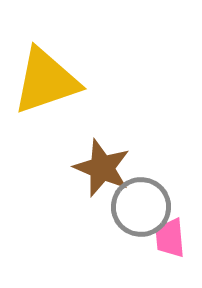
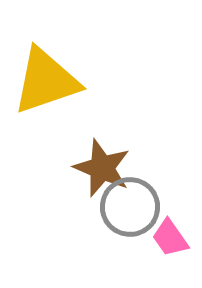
gray circle: moved 11 px left
pink trapezoid: rotated 30 degrees counterclockwise
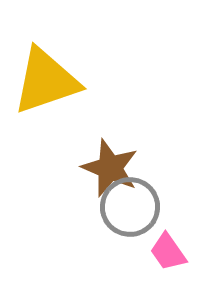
brown star: moved 8 px right
pink trapezoid: moved 2 px left, 14 px down
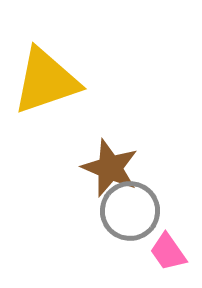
gray circle: moved 4 px down
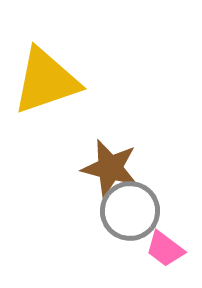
brown star: rotated 8 degrees counterclockwise
pink trapezoid: moved 3 px left, 3 px up; rotated 18 degrees counterclockwise
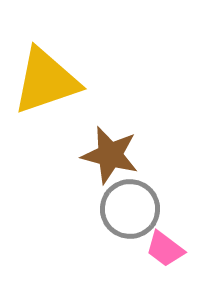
brown star: moved 13 px up
gray circle: moved 2 px up
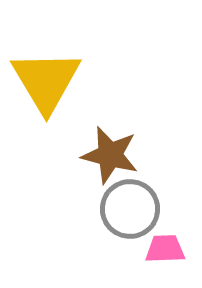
yellow triangle: rotated 42 degrees counterclockwise
pink trapezoid: rotated 141 degrees clockwise
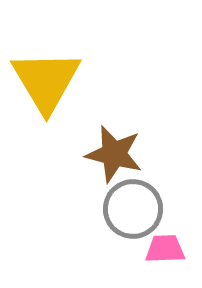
brown star: moved 4 px right, 1 px up
gray circle: moved 3 px right
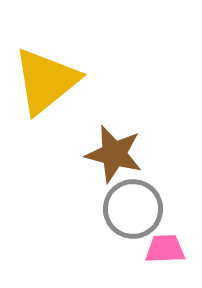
yellow triangle: rotated 22 degrees clockwise
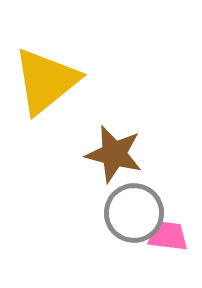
gray circle: moved 1 px right, 4 px down
pink trapezoid: moved 3 px right, 13 px up; rotated 9 degrees clockwise
